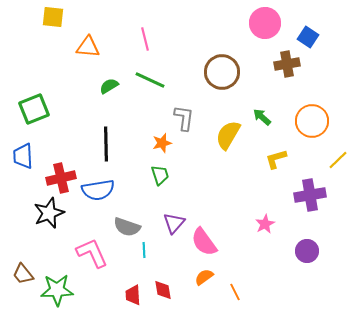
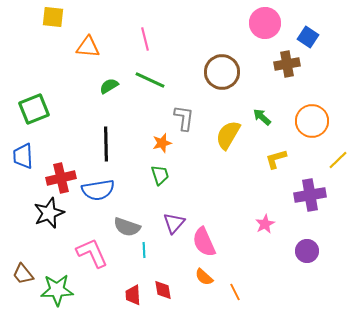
pink semicircle: rotated 12 degrees clockwise
orange semicircle: rotated 102 degrees counterclockwise
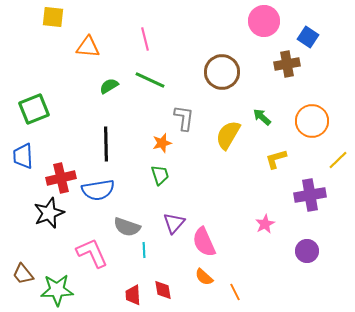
pink circle: moved 1 px left, 2 px up
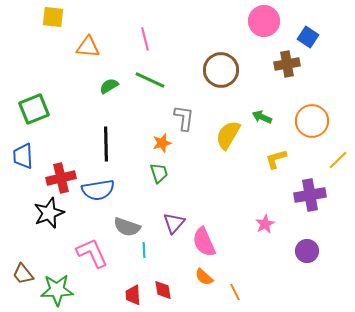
brown circle: moved 1 px left, 2 px up
green arrow: rotated 18 degrees counterclockwise
green trapezoid: moved 1 px left, 2 px up
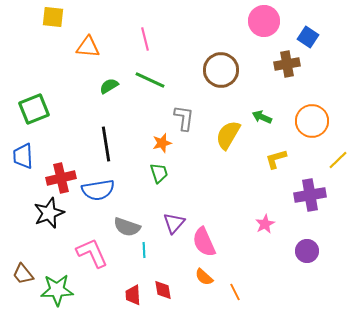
black line: rotated 8 degrees counterclockwise
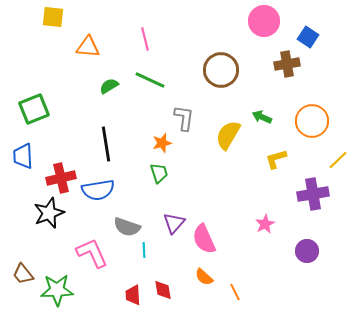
purple cross: moved 3 px right, 1 px up
pink semicircle: moved 3 px up
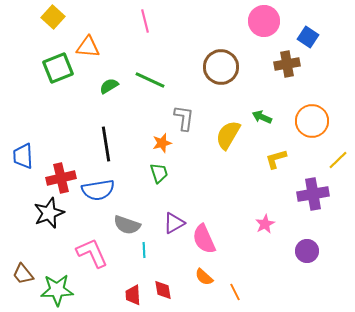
yellow square: rotated 35 degrees clockwise
pink line: moved 18 px up
brown circle: moved 3 px up
green square: moved 24 px right, 41 px up
purple triangle: rotated 20 degrees clockwise
gray semicircle: moved 2 px up
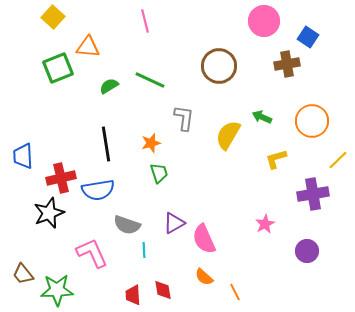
brown circle: moved 2 px left, 1 px up
orange star: moved 11 px left
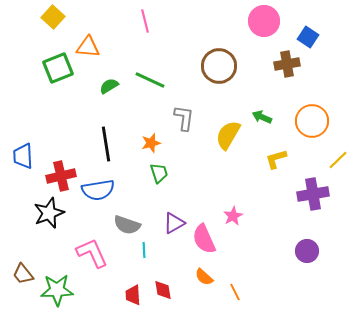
red cross: moved 2 px up
pink star: moved 32 px left, 8 px up
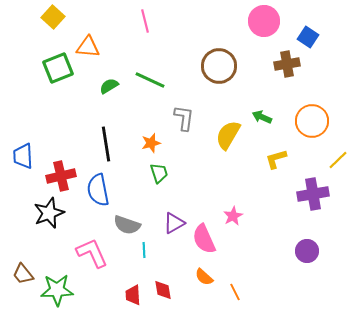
blue semicircle: rotated 88 degrees clockwise
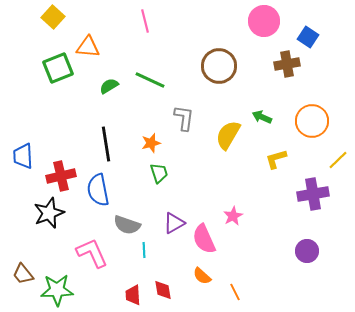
orange semicircle: moved 2 px left, 1 px up
